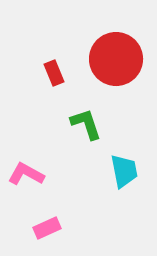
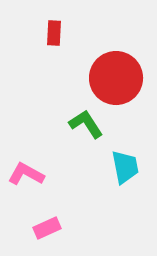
red circle: moved 19 px down
red rectangle: moved 40 px up; rotated 25 degrees clockwise
green L-shape: rotated 15 degrees counterclockwise
cyan trapezoid: moved 1 px right, 4 px up
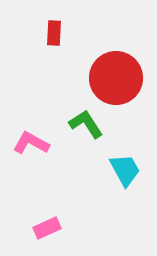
cyan trapezoid: moved 3 px down; rotated 18 degrees counterclockwise
pink L-shape: moved 5 px right, 31 px up
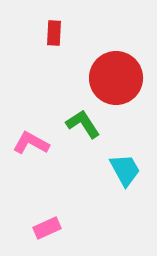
green L-shape: moved 3 px left
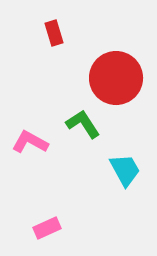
red rectangle: rotated 20 degrees counterclockwise
pink L-shape: moved 1 px left, 1 px up
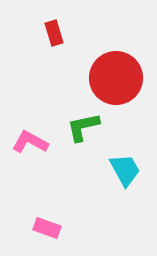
green L-shape: moved 3 px down; rotated 69 degrees counterclockwise
pink rectangle: rotated 44 degrees clockwise
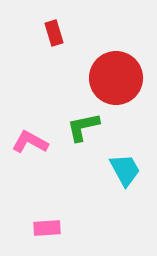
pink rectangle: rotated 24 degrees counterclockwise
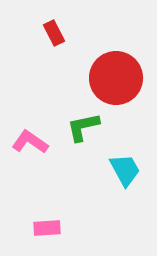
red rectangle: rotated 10 degrees counterclockwise
pink L-shape: rotated 6 degrees clockwise
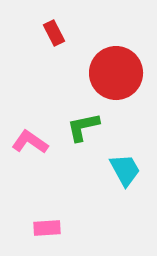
red circle: moved 5 px up
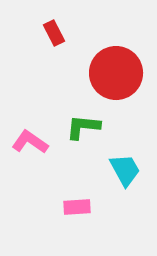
green L-shape: rotated 18 degrees clockwise
pink rectangle: moved 30 px right, 21 px up
